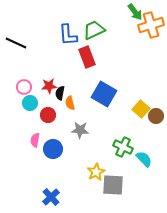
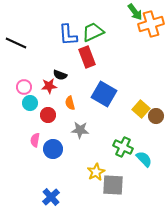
orange cross: moved 1 px up
green trapezoid: moved 1 px left, 2 px down
black semicircle: moved 18 px up; rotated 80 degrees counterclockwise
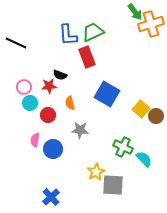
blue square: moved 3 px right
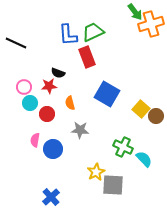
black semicircle: moved 2 px left, 2 px up
red circle: moved 1 px left, 1 px up
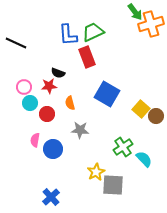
green cross: rotated 30 degrees clockwise
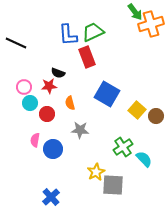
yellow square: moved 4 px left, 1 px down
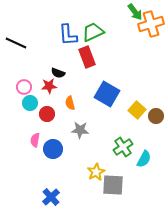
cyan semicircle: rotated 72 degrees clockwise
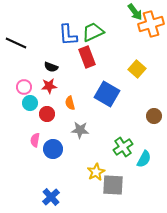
black semicircle: moved 7 px left, 6 px up
yellow square: moved 41 px up
brown circle: moved 2 px left
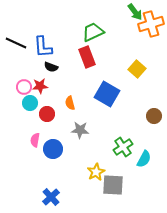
blue L-shape: moved 25 px left, 12 px down
red star: moved 9 px left
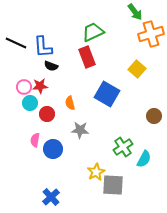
orange cross: moved 10 px down
black semicircle: moved 1 px up
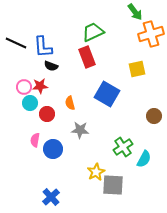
yellow square: rotated 36 degrees clockwise
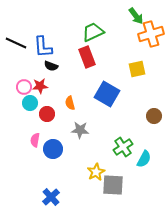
green arrow: moved 1 px right, 4 px down
